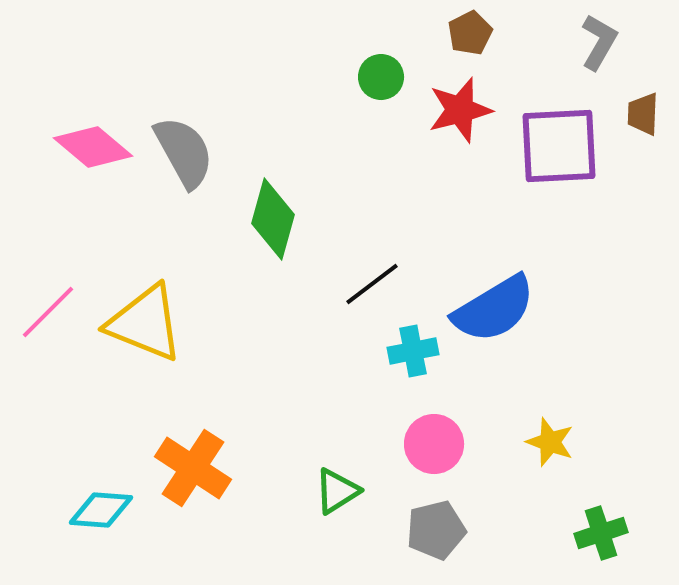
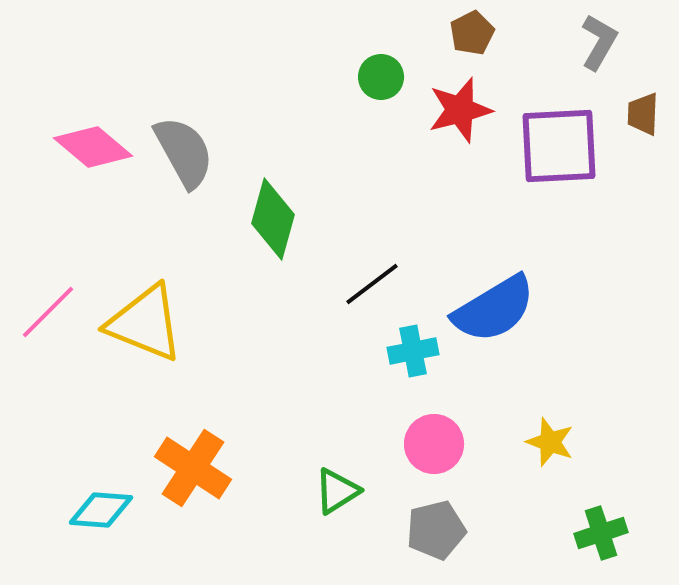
brown pentagon: moved 2 px right
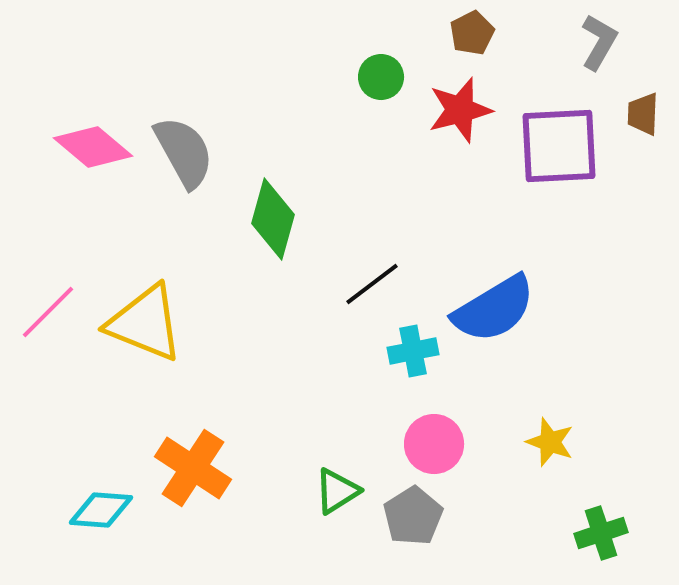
gray pentagon: moved 23 px left, 14 px up; rotated 18 degrees counterclockwise
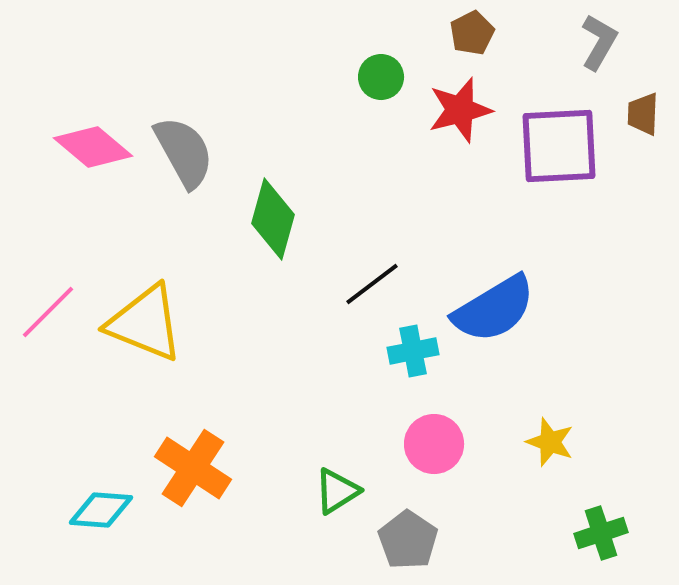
gray pentagon: moved 5 px left, 24 px down; rotated 6 degrees counterclockwise
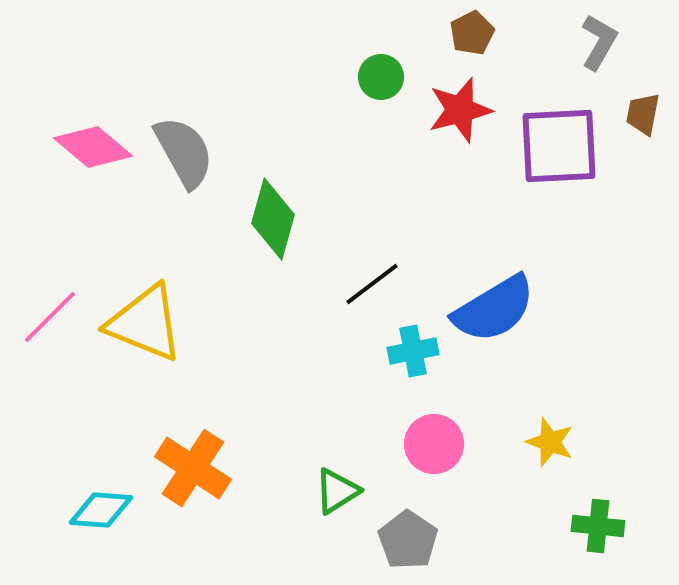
brown trapezoid: rotated 9 degrees clockwise
pink line: moved 2 px right, 5 px down
green cross: moved 3 px left, 7 px up; rotated 24 degrees clockwise
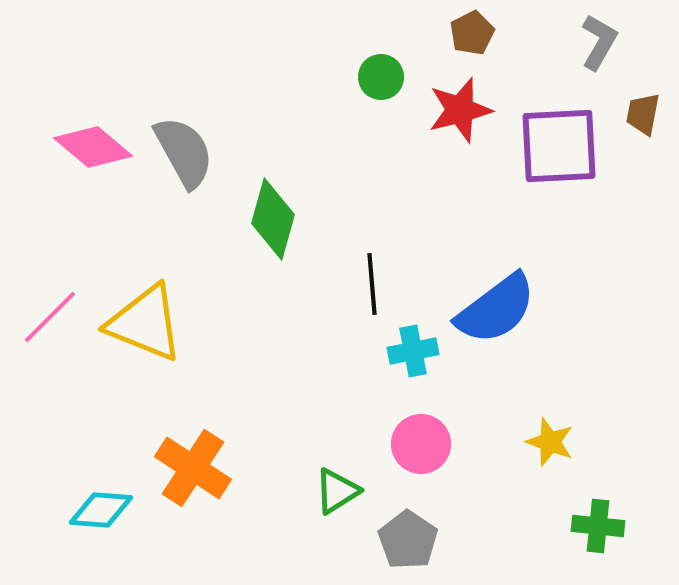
black line: rotated 58 degrees counterclockwise
blue semicircle: moved 2 px right; rotated 6 degrees counterclockwise
pink circle: moved 13 px left
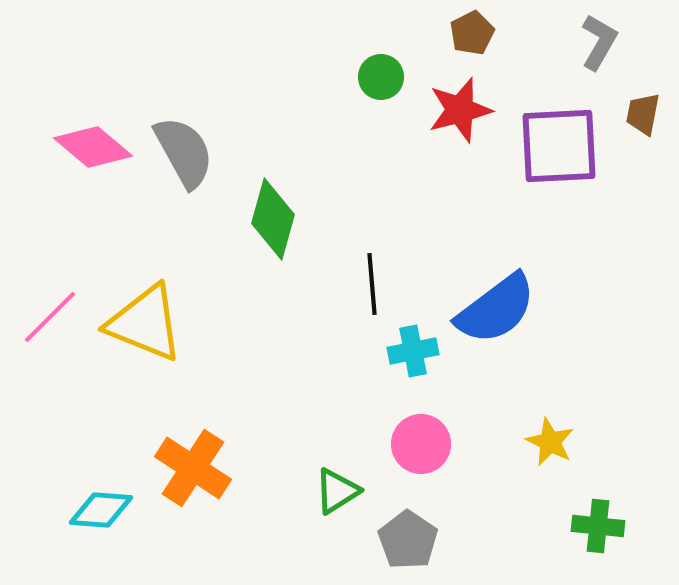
yellow star: rotated 6 degrees clockwise
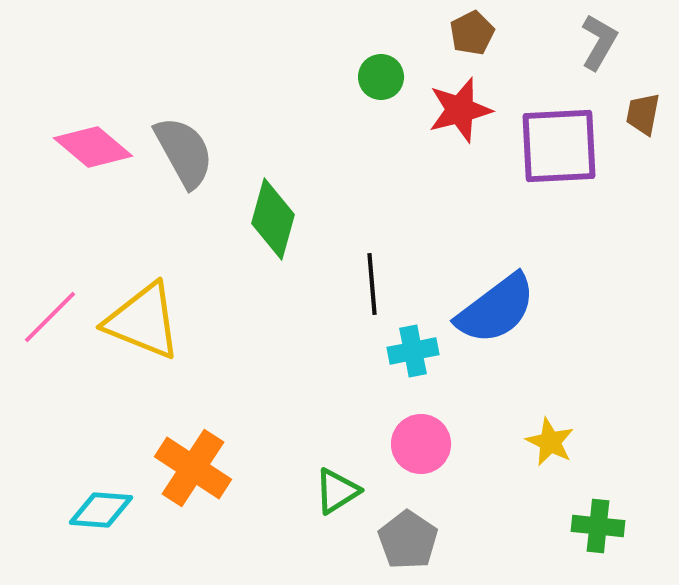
yellow triangle: moved 2 px left, 2 px up
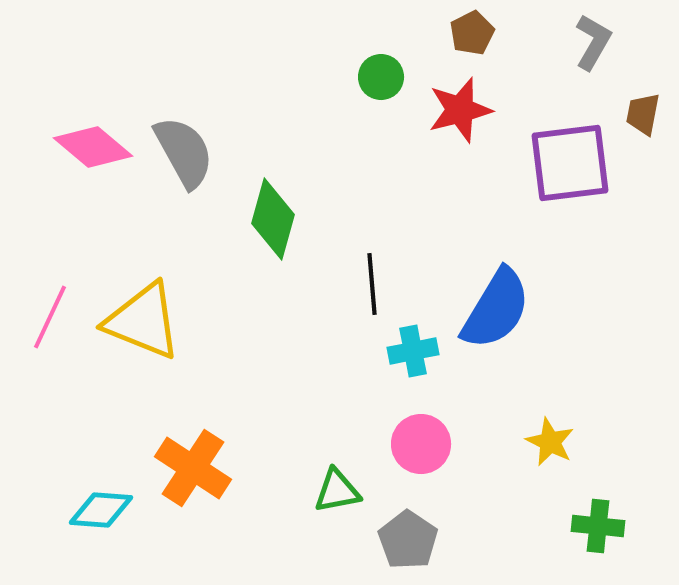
gray L-shape: moved 6 px left
purple square: moved 11 px right, 17 px down; rotated 4 degrees counterclockwise
blue semicircle: rotated 22 degrees counterclockwise
pink line: rotated 20 degrees counterclockwise
green triangle: rotated 21 degrees clockwise
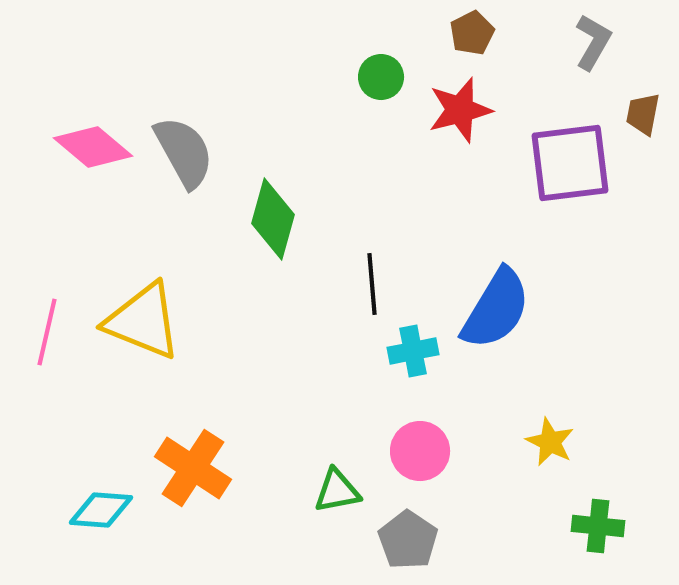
pink line: moved 3 px left, 15 px down; rotated 12 degrees counterclockwise
pink circle: moved 1 px left, 7 px down
